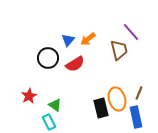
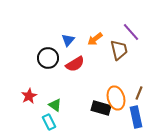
orange arrow: moved 7 px right
orange ellipse: moved 1 px left, 1 px up
black rectangle: rotated 60 degrees counterclockwise
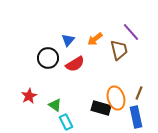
cyan rectangle: moved 17 px right
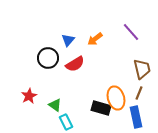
brown trapezoid: moved 23 px right, 19 px down
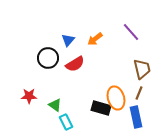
red star: rotated 28 degrees clockwise
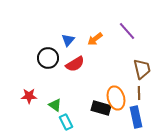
purple line: moved 4 px left, 1 px up
brown line: rotated 24 degrees counterclockwise
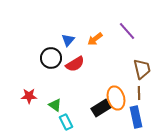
black circle: moved 3 px right
black rectangle: rotated 48 degrees counterclockwise
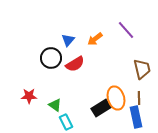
purple line: moved 1 px left, 1 px up
brown line: moved 5 px down
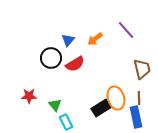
green triangle: rotated 16 degrees clockwise
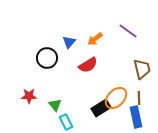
purple line: moved 2 px right, 1 px down; rotated 12 degrees counterclockwise
blue triangle: moved 1 px right, 2 px down
black circle: moved 4 px left
red semicircle: moved 13 px right, 1 px down
orange ellipse: rotated 60 degrees clockwise
